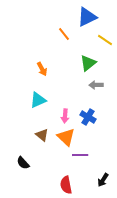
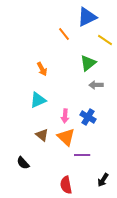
purple line: moved 2 px right
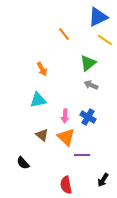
blue triangle: moved 11 px right
gray arrow: moved 5 px left; rotated 24 degrees clockwise
cyan triangle: rotated 12 degrees clockwise
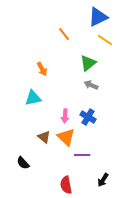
cyan triangle: moved 5 px left, 2 px up
brown triangle: moved 2 px right, 2 px down
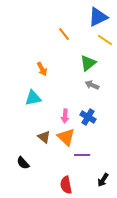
gray arrow: moved 1 px right
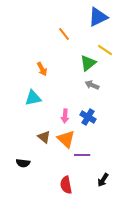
yellow line: moved 10 px down
orange triangle: moved 2 px down
black semicircle: rotated 40 degrees counterclockwise
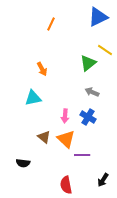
orange line: moved 13 px left, 10 px up; rotated 64 degrees clockwise
gray arrow: moved 7 px down
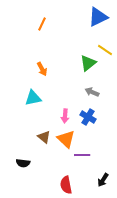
orange line: moved 9 px left
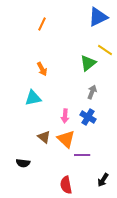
gray arrow: rotated 88 degrees clockwise
